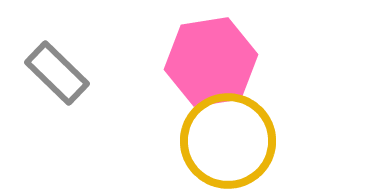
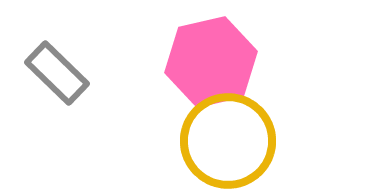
pink hexagon: rotated 4 degrees counterclockwise
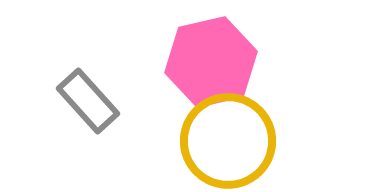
gray rectangle: moved 31 px right, 28 px down; rotated 4 degrees clockwise
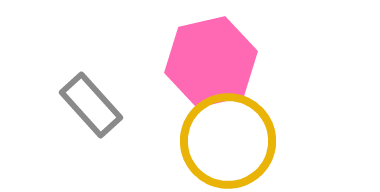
gray rectangle: moved 3 px right, 4 px down
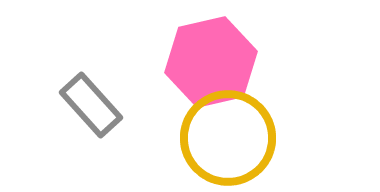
yellow circle: moved 3 px up
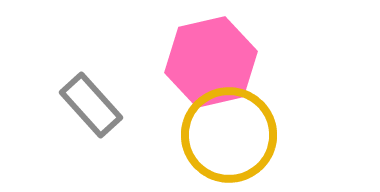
yellow circle: moved 1 px right, 3 px up
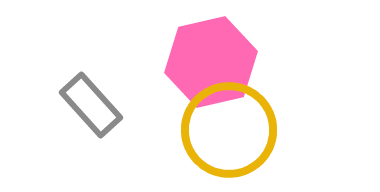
yellow circle: moved 5 px up
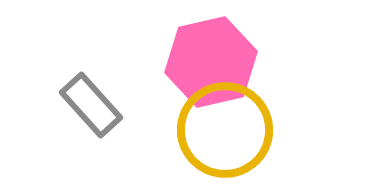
yellow circle: moved 4 px left
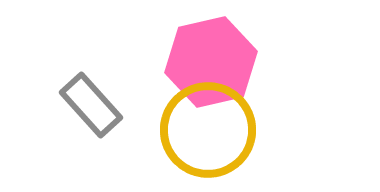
yellow circle: moved 17 px left
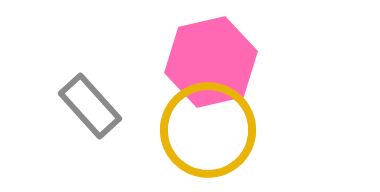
gray rectangle: moved 1 px left, 1 px down
